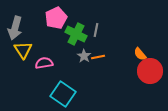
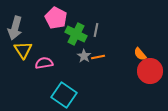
pink pentagon: rotated 20 degrees counterclockwise
cyan square: moved 1 px right, 1 px down
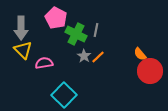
gray arrow: moved 6 px right; rotated 15 degrees counterclockwise
yellow triangle: rotated 12 degrees counterclockwise
orange line: rotated 32 degrees counterclockwise
cyan square: rotated 10 degrees clockwise
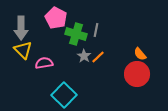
green cross: rotated 10 degrees counterclockwise
red circle: moved 13 px left, 3 px down
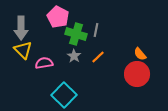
pink pentagon: moved 2 px right, 1 px up
gray star: moved 10 px left
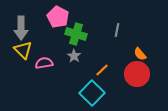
gray line: moved 21 px right
orange line: moved 4 px right, 13 px down
cyan square: moved 28 px right, 2 px up
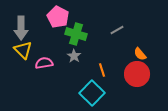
gray line: rotated 48 degrees clockwise
orange line: rotated 64 degrees counterclockwise
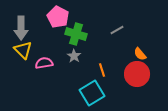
cyan square: rotated 15 degrees clockwise
